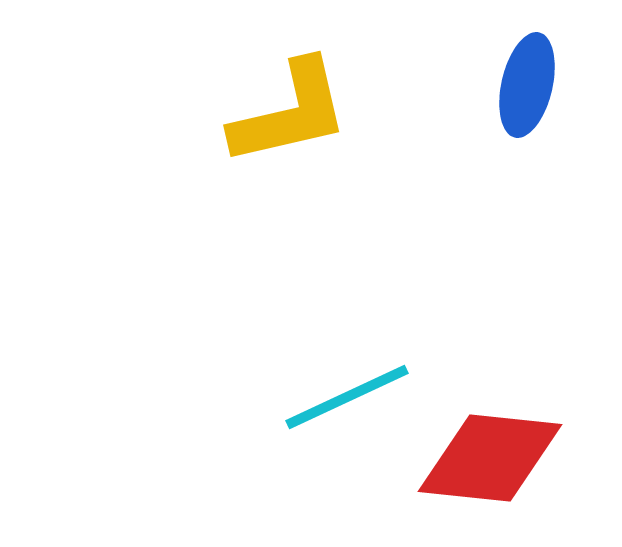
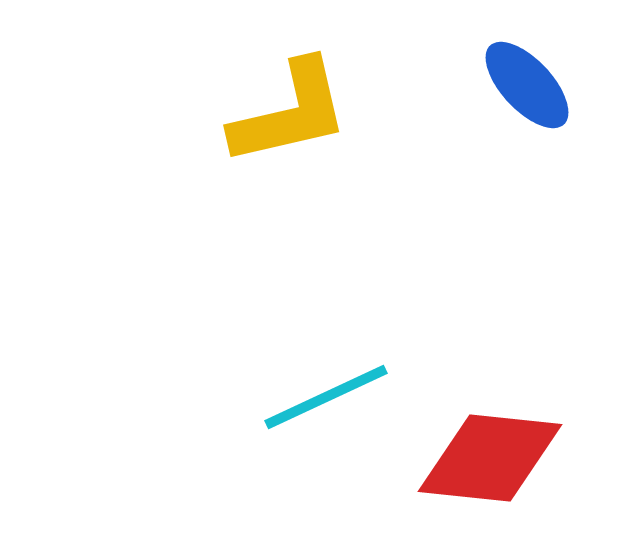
blue ellipse: rotated 56 degrees counterclockwise
cyan line: moved 21 px left
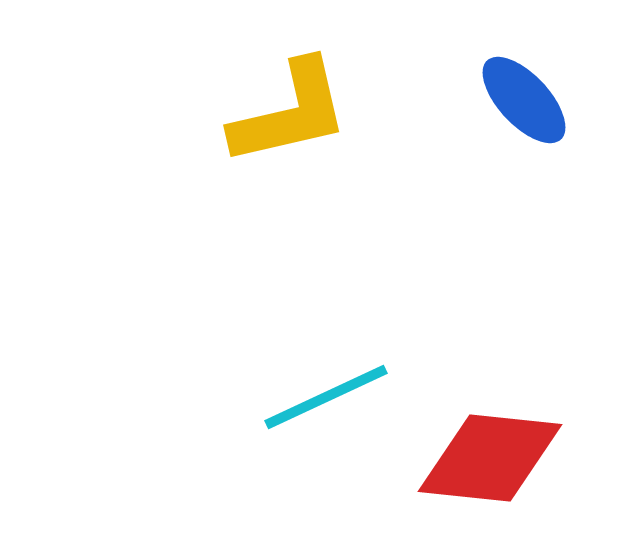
blue ellipse: moved 3 px left, 15 px down
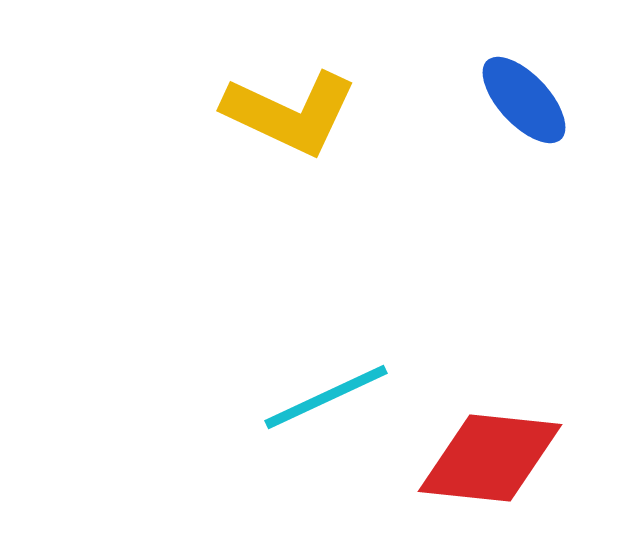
yellow L-shape: rotated 38 degrees clockwise
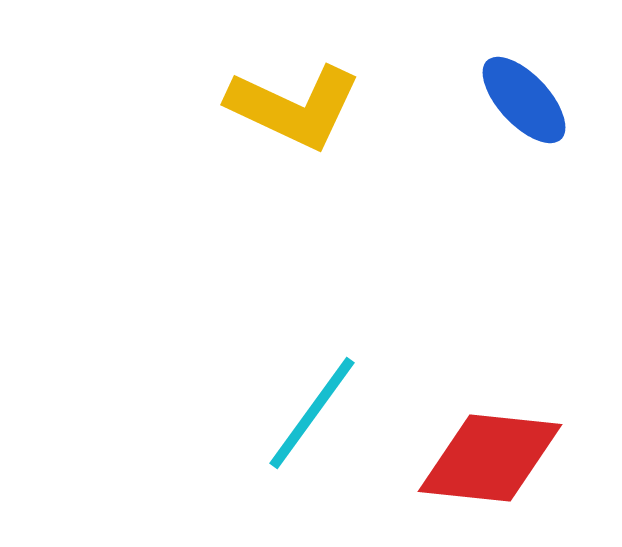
yellow L-shape: moved 4 px right, 6 px up
cyan line: moved 14 px left, 16 px down; rotated 29 degrees counterclockwise
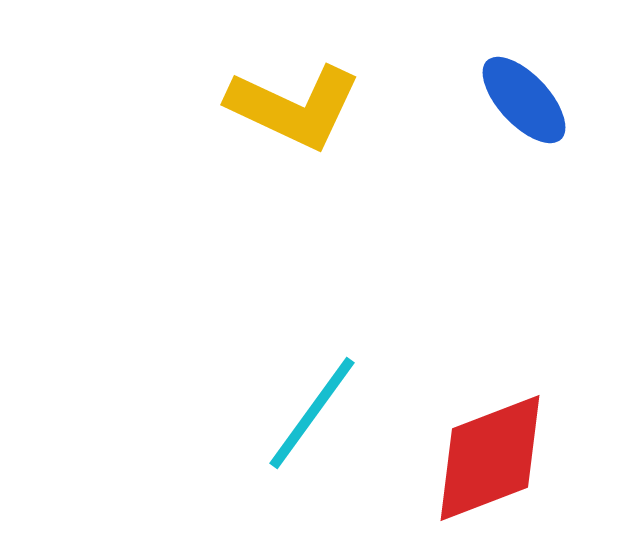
red diamond: rotated 27 degrees counterclockwise
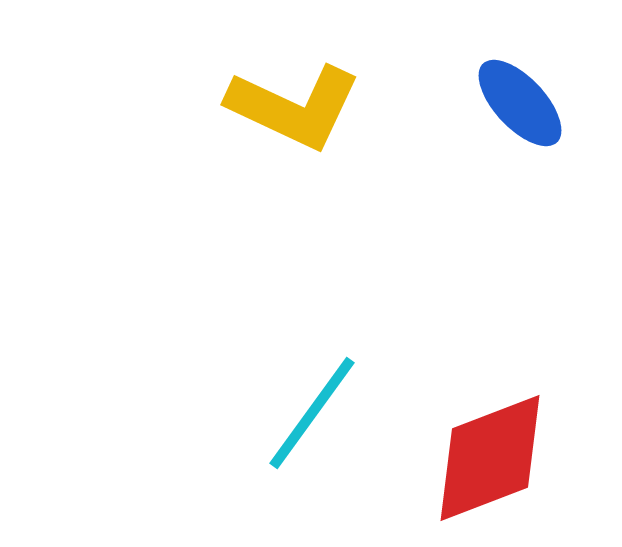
blue ellipse: moved 4 px left, 3 px down
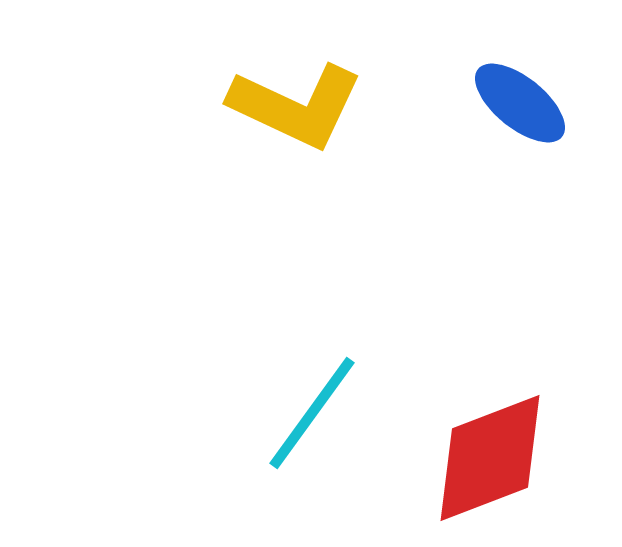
blue ellipse: rotated 8 degrees counterclockwise
yellow L-shape: moved 2 px right, 1 px up
